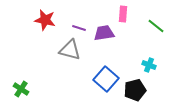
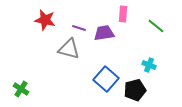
gray triangle: moved 1 px left, 1 px up
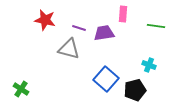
green line: rotated 30 degrees counterclockwise
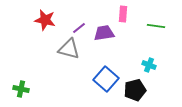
purple line: rotated 56 degrees counterclockwise
green cross: rotated 21 degrees counterclockwise
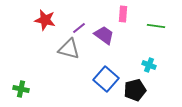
purple trapezoid: moved 2 px down; rotated 45 degrees clockwise
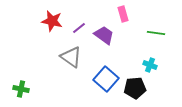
pink rectangle: rotated 21 degrees counterclockwise
red star: moved 7 px right, 1 px down
green line: moved 7 px down
gray triangle: moved 2 px right, 8 px down; rotated 20 degrees clockwise
cyan cross: moved 1 px right
black pentagon: moved 2 px up; rotated 10 degrees clockwise
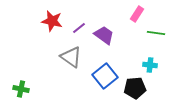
pink rectangle: moved 14 px right; rotated 49 degrees clockwise
cyan cross: rotated 16 degrees counterclockwise
blue square: moved 1 px left, 3 px up; rotated 10 degrees clockwise
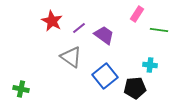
red star: rotated 15 degrees clockwise
green line: moved 3 px right, 3 px up
